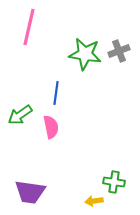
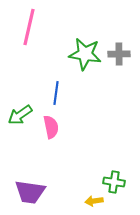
gray cross: moved 3 px down; rotated 20 degrees clockwise
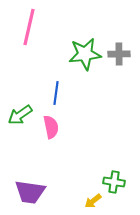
green star: rotated 16 degrees counterclockwise
yellow arrow: moved 1 px left; rotated 30 degrees counterclockwise
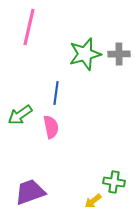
green star: rotated 8 degrees counterclockwise
purple trapezoid: rotated 152 degrees clockwise
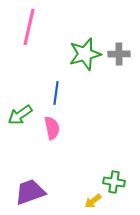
pink semicircle: moved 1 px right, 1 px down
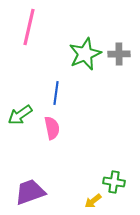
green star: rotated 8 degrees counterclockwise
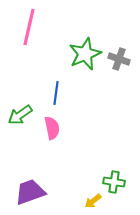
gray cross: moved 5 px down; rotated 20 degrees clockwise
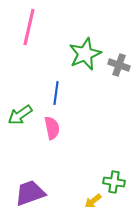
gray cross: moved 6 px down
purple trapezoid: moved 1 px down
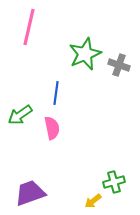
green cross: rotated 25 degrees counterclockwise
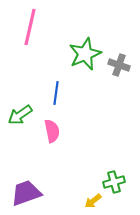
pink line: moved 1 px right
pink semicircle: moved 3 px down
purple trapezoid: moved 4 px left
